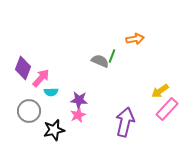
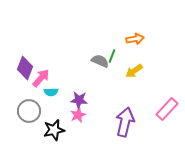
purple diamond: moved 2 px right
yellow arrow: moved 26 px left, 20 px up
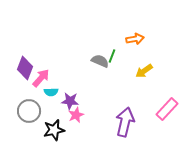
yellow arrow: moved 10 px right
purple star: moved 9 px left, 1 px down
pink star: moved 2 px left
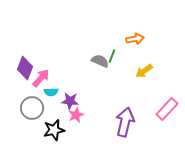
gray circle: moved 3 px right, 3 px up
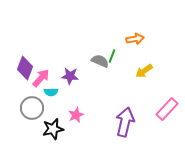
purple star: moved 25 px up
black star: moved 1 px left, 1 px up
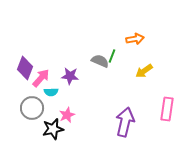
pink rectangle: rotated 35 degrees counterclockwise
pink star: moved 9 px left
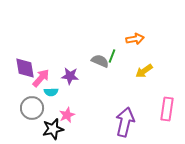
purple diamond: rotated 30 degrees counterclockwise
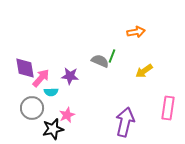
orange arrow: moved 1 px right, 7 px up
pink rectangle: moved 1 px right, 1 px up
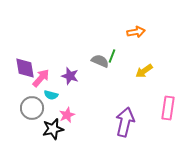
purple star: rotated 12 degrees clockwise
cyan semicircle: moved 3 px down; rotated 16 degrees clockwise
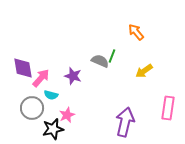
orange arrow: rotated 120 degrees counterclockwise
purple diamond: moved 2 px left
purple star: moved 3 px right
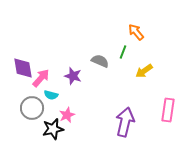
green line: moved 11 px right, 4 px up
pink rectangle: moved 2 px down
